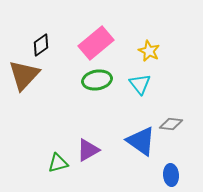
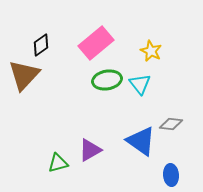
yellow star: moved 2 px right
green ellipse: moved 10 px right
purple triangle: moved 2 px right
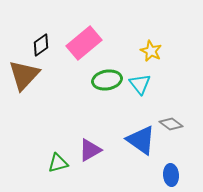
pink rectangle: moved 12 px left
gray diamond: rotated 30 degrees clockwise
blue triangle: moved 1 px up
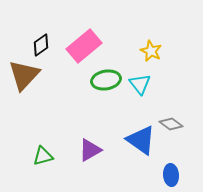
pink rectangle: moved 3 px down
green ellipse: moved 1 px left
green triangle: moved 15 px left, 7 px up
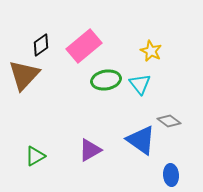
gray diamond: moved 2 px left, 3 px up
green triangle: moved 8 px left; rotated 15 degrees counterclockwise
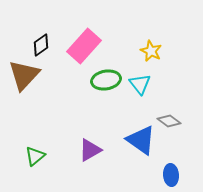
pink rectangle: rotated 8 degrees counterclockwise
green triangle: rotated 10 degrees counterclockwise
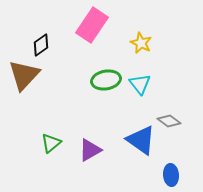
pink rectangle: moved 8 px right, 21 px up; rotated 8 degrees counterclockwise
yellow star: moved 10 px left, 8 px up
green triangle: moved 16 px right, 13 px up
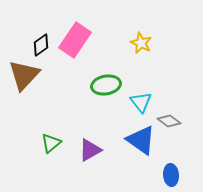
pink rectangle: moved 17 px left, 15 px down
green ellipse: moved 5 px down
cyan triangle: moved 1 px right, 18 px down
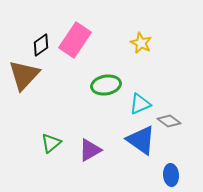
cyan triangle: moved 1 px left, 2 px down; rotated 45 degrees clockwise
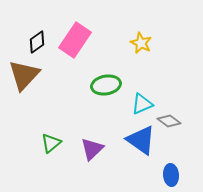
black diamond: moved 4 px left, 3 px up
cyan triangle: moved 2 px right
purple triangle: moved 2 px right, 1 px up; rotated 15 degrees counterclockwise
